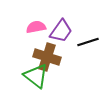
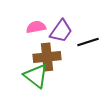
brown cross: rotated 24 degrees counterclockwise
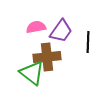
black line: rotated 70 degrees counterclockwise
green triangle: moved 4 px left, 3 px up
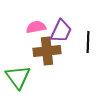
purple trapezoid: rotated 10 degrees counterclockwise
brown cross: moved 6 px up
green triangle: moved 14 px left, 4 px down; rotated 16 degrees clockwise
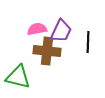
pink semicircle: moved 1 px right, 2 px down
brown cross: rotated 12 degrees clockwise
green triangle: rotated 40 degrees counterclockwise
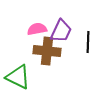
green triangle: rotated 12 degrees clockwise
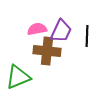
black line: moved 1 px left, 6 px up
green triangle: rotated 48 degrees counterclockwise
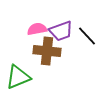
purple trapezoid: rotated 45 degrees clockwise
black line: rotated 45 degrees counterclockwise
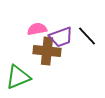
purple trapezoid: moved 6 px down
